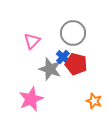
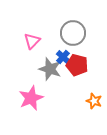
red pentagon: moved 1 px right, 1 px down
pink star: moved 1 px up
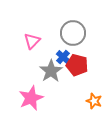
gray star: moved 1 px right, 2 px down; rotated 20 degrees clockwise
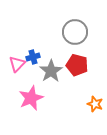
gray circle: moved 2 px right, 1 px up
pink triangle: moved 15 px left, 23 px down
blue cross: moved 30 px left; rotated 32 degrees clockwise
orange star: moved 1 px right, 3 px down
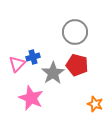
gray star: moved 2 px right, 2 px down
pink star: rotated 25 degrees counterclockwise
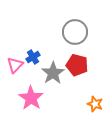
blue cross: rotated 16 degrees counterclockwise
pink triangle: moved 2 px left, 1 px down
pink star: rotated 10 degrees clockwise
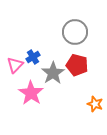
pink star: moved 5 px up
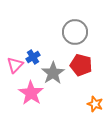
red pentagon: moved 4 px right
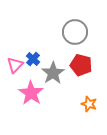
blue cross: moved 2 px down; rotated 16 degrees counterclockwise
orange star: moved 6 px left
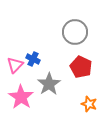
blue cross: rotated 16 degrees counterclockwise
red pentagon: moved 2 px down; rotated 10 degrees clockwise
gray star: moved 4 px left, 11 px down
pink star: moved 10 px left, 4 px down
